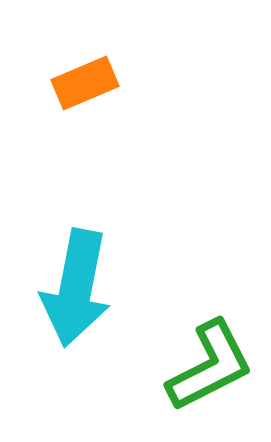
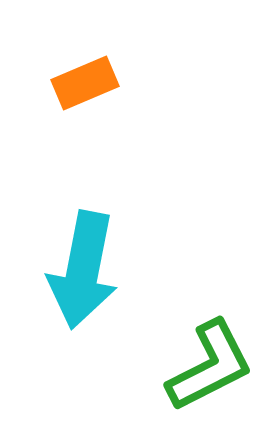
cyan arrow: moved 7 px right, 18 px up
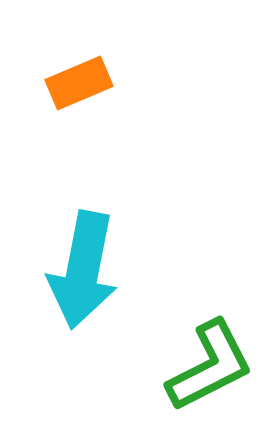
orange rectangle: moved 6 px left
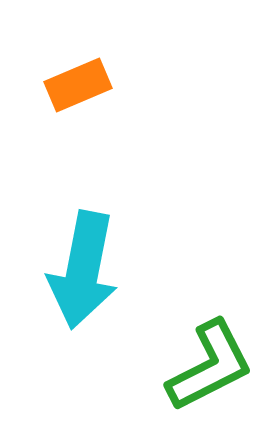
orange rectangle: moved 1 px left, 2 px down
